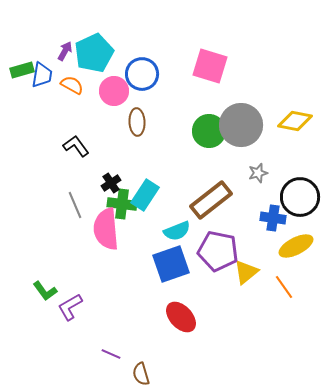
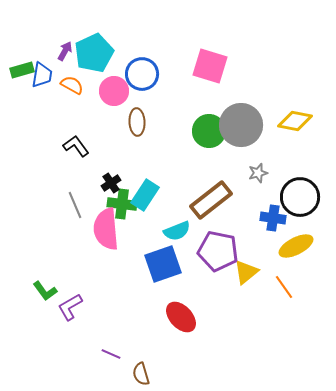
blue square: moved 8 px left
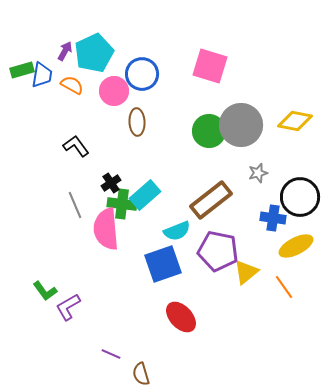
cyan rectangle: rotated 16 degrees clockwise
purple L-shape: moved 2 px left
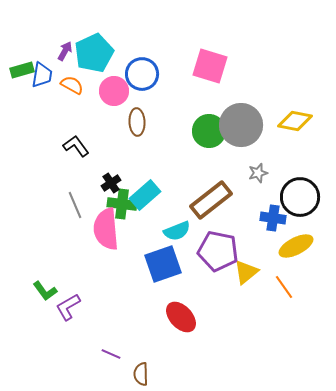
brown semicircle: rotated 15 degrees clockwise
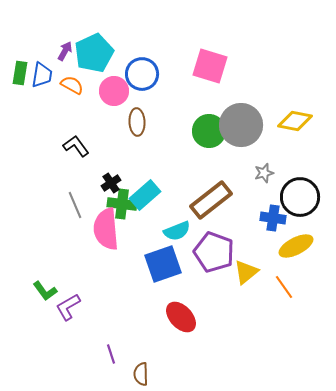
green rectangle: moved 2 px left, 3 px down; rotated 65 degrees counterclockwise
gray star: moved 6 px right
purple pentagon: moved 4 px left, 1 px down; rotated 9 degrees clockwise
purple line: rotated 48 degrees clockwise
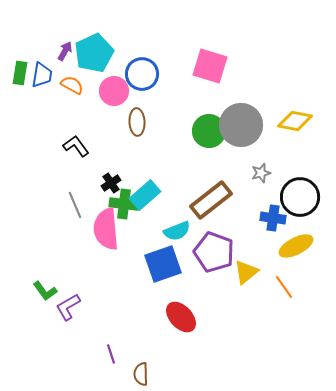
gray star: moved 3 px left
green cross: moved 2 px right
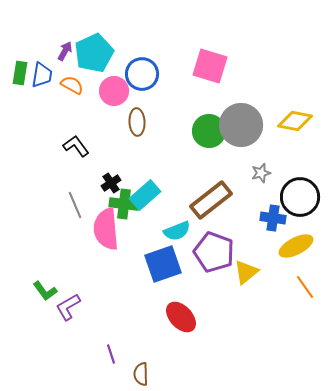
orange line: moved 21 px right
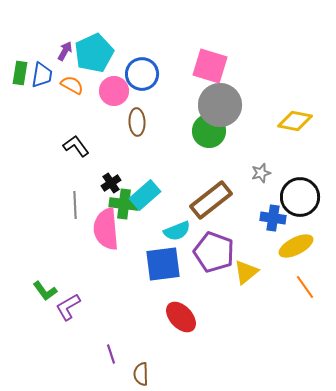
gray circle: moved 21 px left, 20 px up
gray line: rotated 20 degrees clockwise
blue square: rotated 12 degrees clockwise
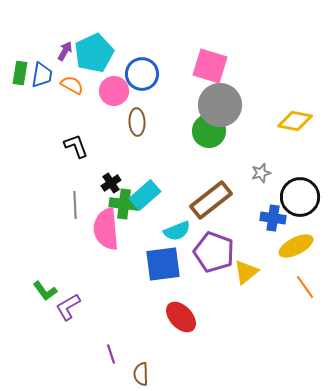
black L-shape: rotated 16 degrees clockwise
